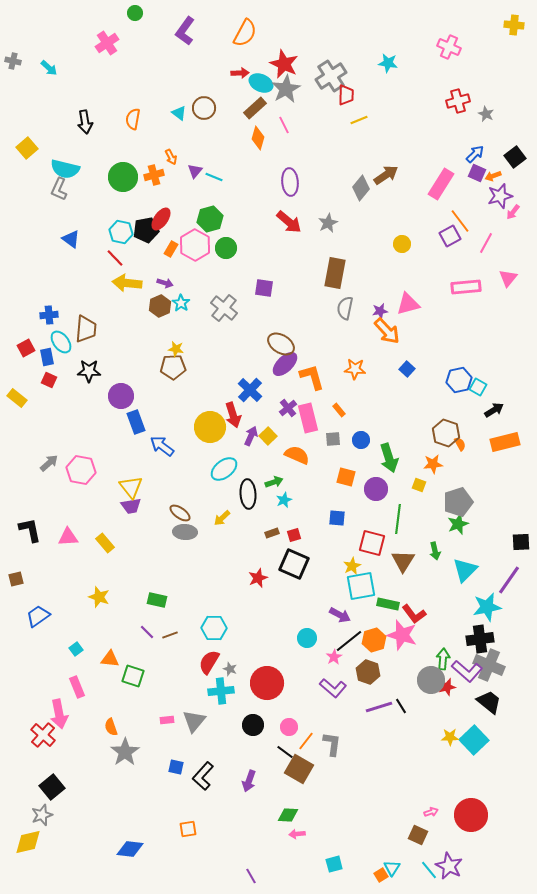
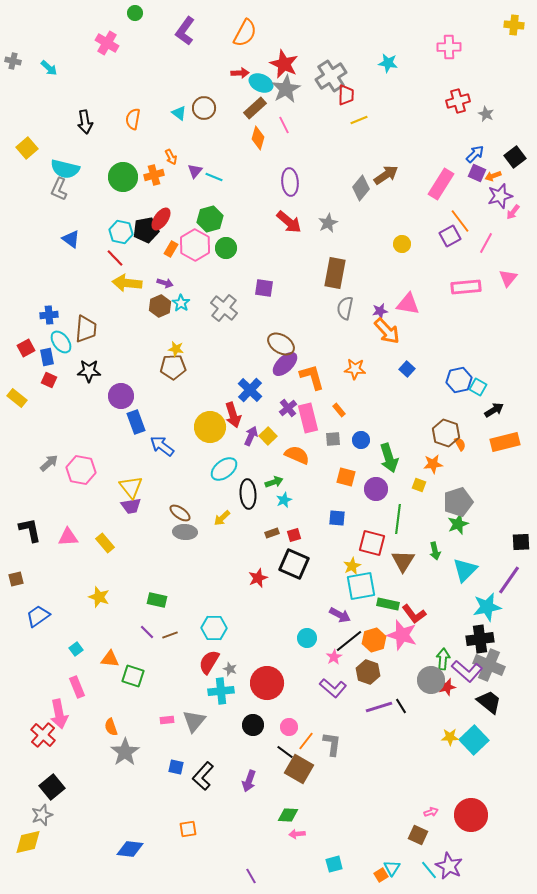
pink cross at (107, 43): rotated 25 degrees counterclockwise
pink cross at (449, 47): rotated 25 degrees counterclockwise
pink triangle at (408, 304): rotated 25 degrees clockwise
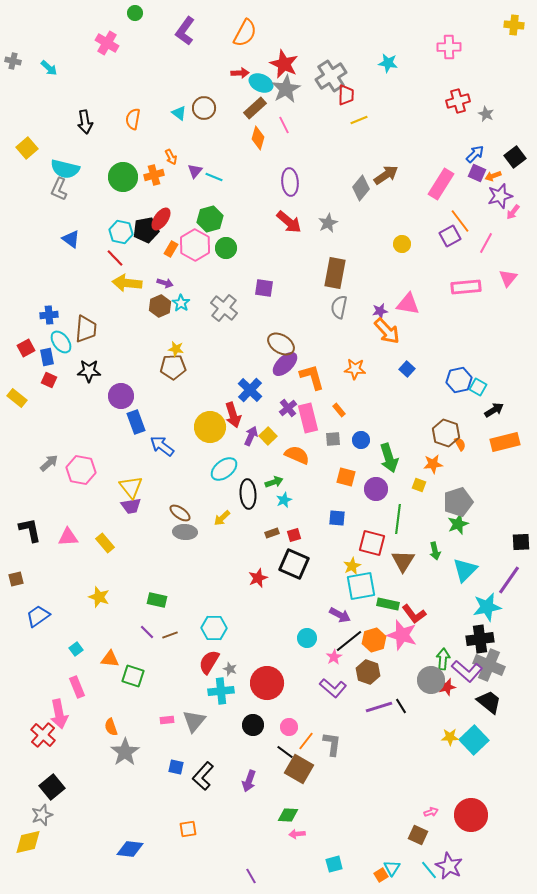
gray semicircle at (345, 308): moved 6 px left, 1 px up
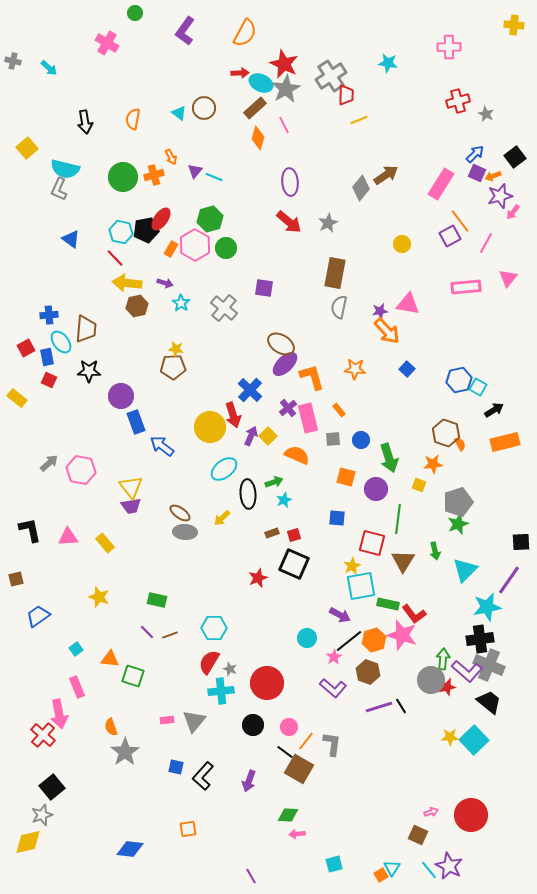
brown hexagon at (160, 306): moved 23 px left; rotated 10 degrees clockwise
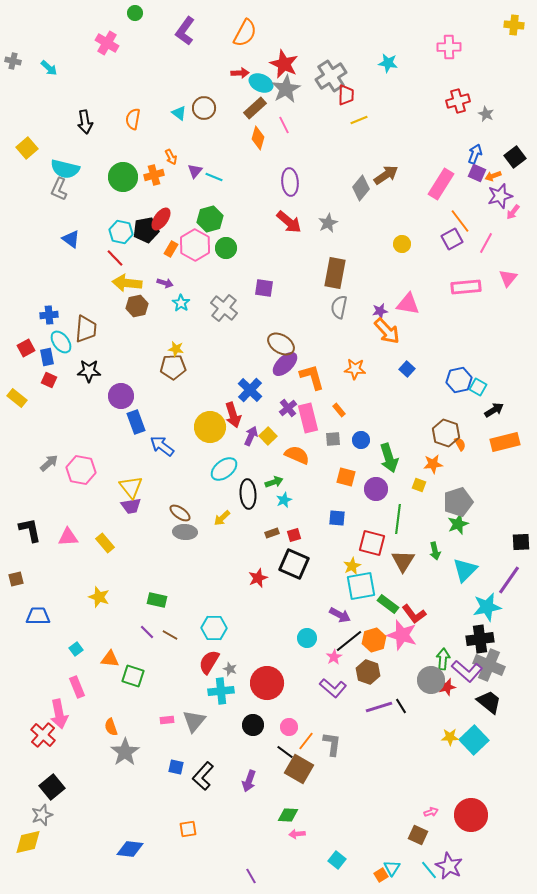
blue arrow at (475, 154): rotated 24 degrees counterclockwise
purple square at (450, 236): moved 2 px right, 3 px down
green rectangle at (388, 604): rotated 25 degrees clockwise
blue trapezoid at (38, 616): rotated 35 degrees clockwise
brown line at (170, 635): rotated 49 degrees clockwise
cyan square at (334, 864): moved 3 px right, 4 px up; rotated 36 degrees counterclockwise
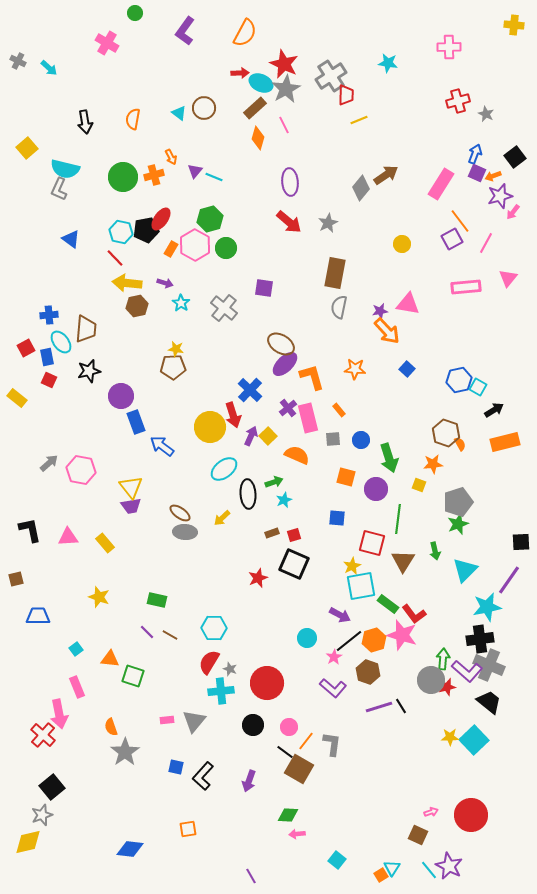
gray cross at (13, 61): moved 5 px right; rotated 14 degrees clockwise
black star at (89, 371): rotated 15 degrees counterclockwise
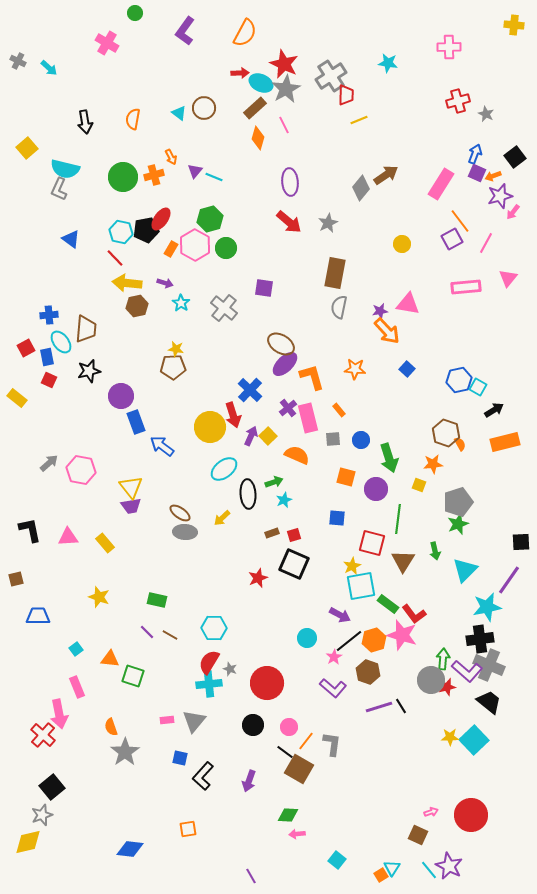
cyan cross at (221, 691): moved 12 px left, 7 px up
blue square at (176, 767): moved 4 px right, 9 px up
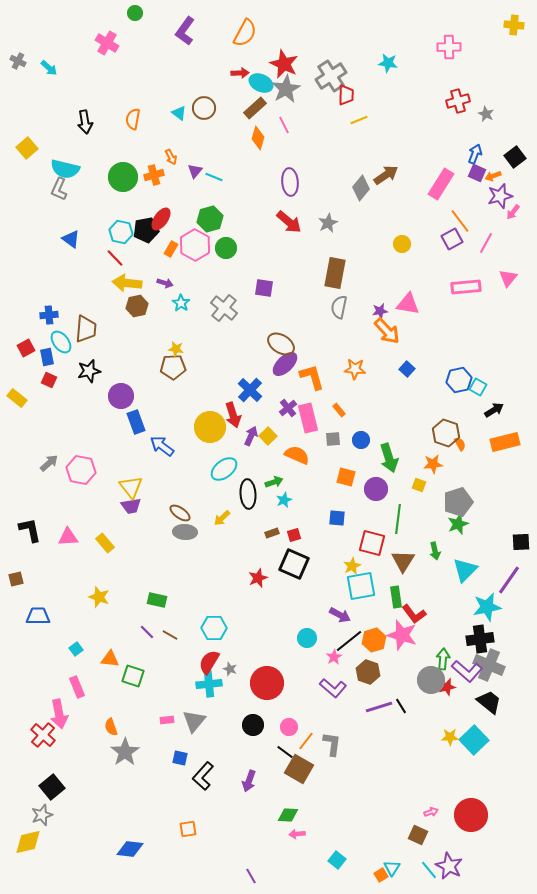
green rectangle at (388, 604): moved 8 px right, 7 px up; rotated 45 degrees clockwise
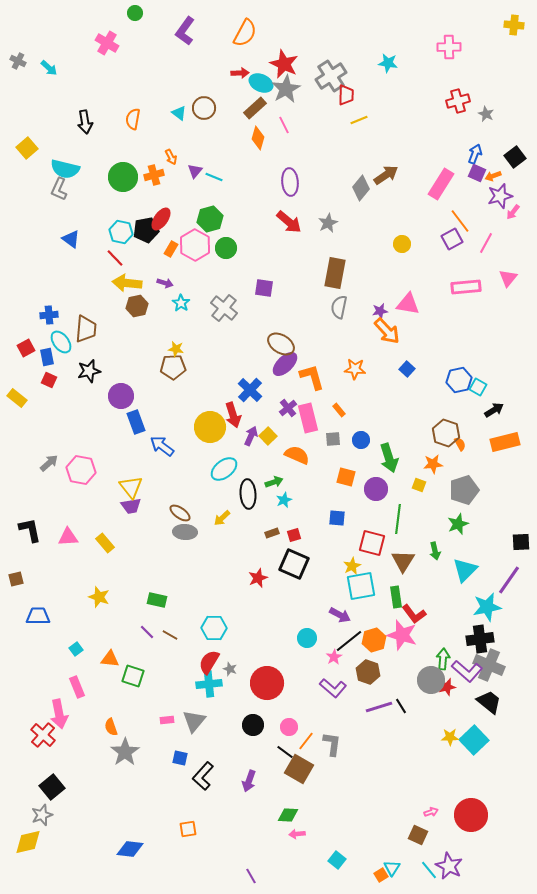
gray pentagon at (458, 502): moved 6 px right, 12 px up
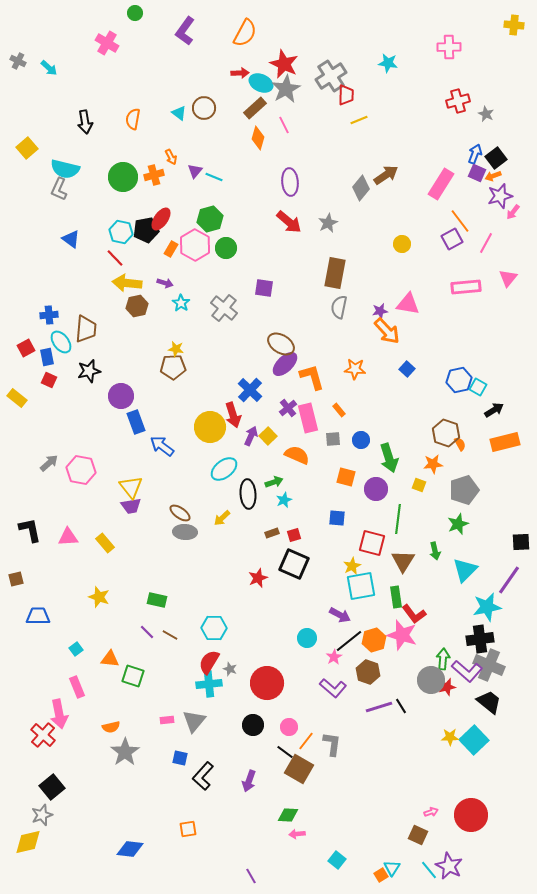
black square at (515, 157): moved 19 px left, 1 px down
orange semicircle at (111, 727): rotated 84 degrees counterclockwise
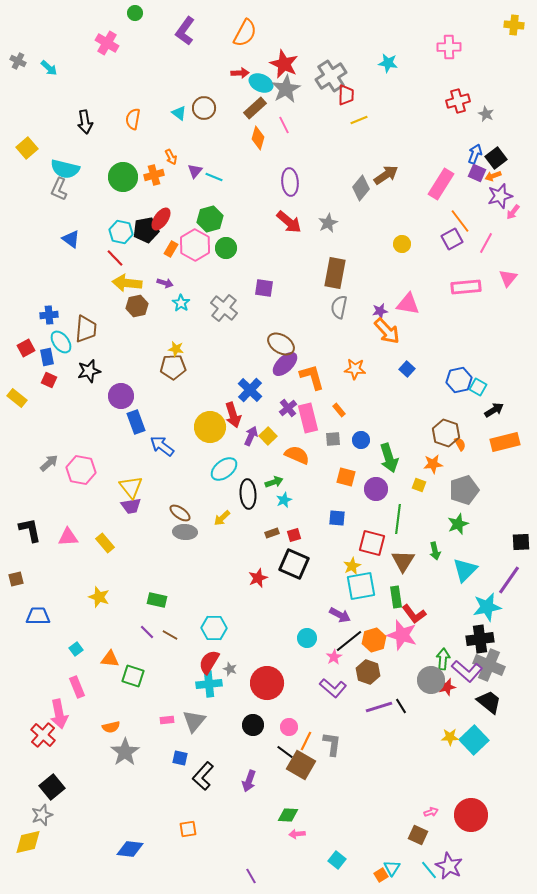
orange line at (306, 741): rotated 12 degrees counterclockwise
brown square at (299, 769): moved 2 px right, 4 px up
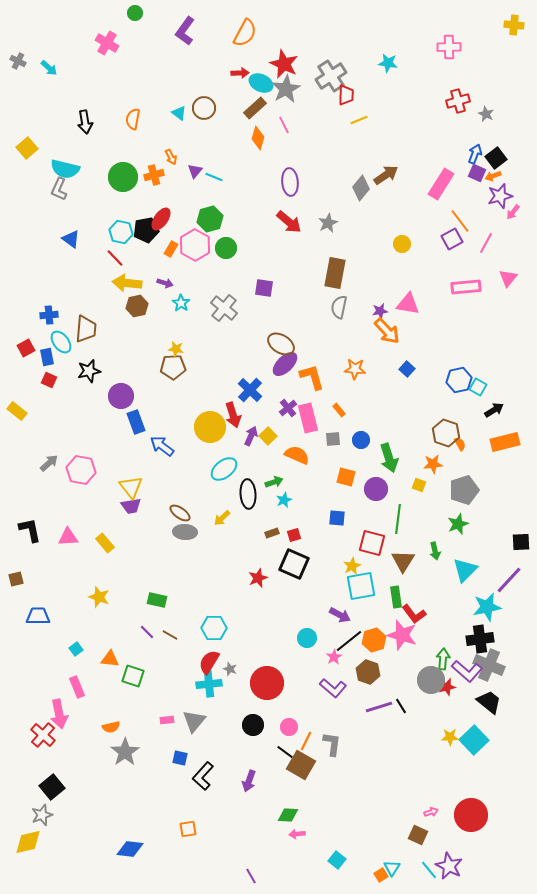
yellow rectangle at (17, 398): moved 13 px down
purple line at (509, 580): rotated 8 degrees clockwise
